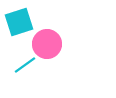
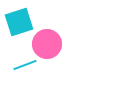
cyan line: rotated 15 degrees clockwise
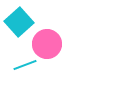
cyan square: rotated 24 degrees counterclockwise
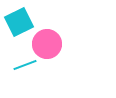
cyan square: rotated 16 degrees clockwise
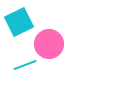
pink circle: moved 2 px right
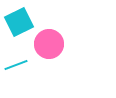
cyan line: moved 9 px left
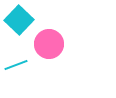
cyan square: moved 2 px up; rotated 20 degrees counterclockwise
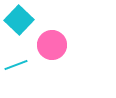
pink circle: moved 3 px right, 1 px down
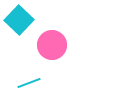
cyan line: moved 13 px right, 18 px down
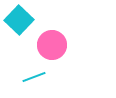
cyan line: moved 5 px right, 6 px up
